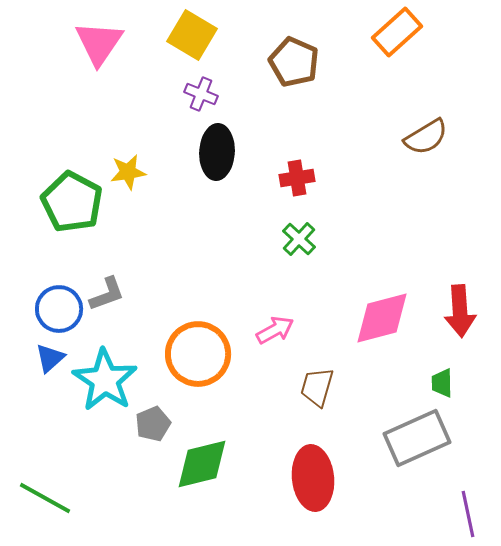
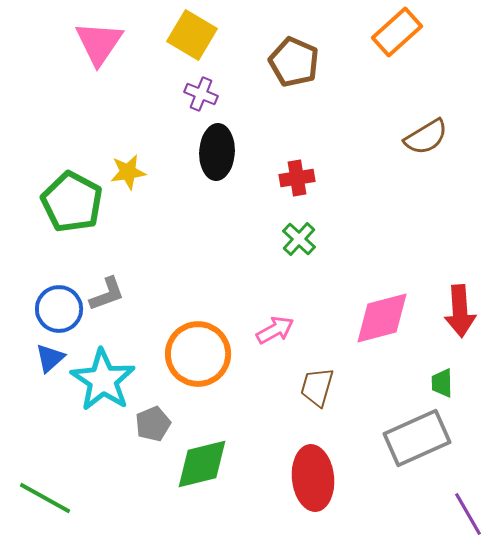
cyan star: moved 2 px left
purple line: rotated 18 degrees counterclockwise
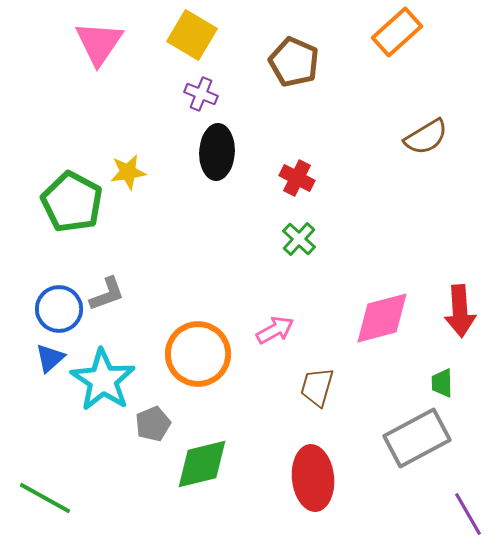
red cross: rotated 36 degrees clockwise
gray rectangle: rotated 4 degrees counterclockwise
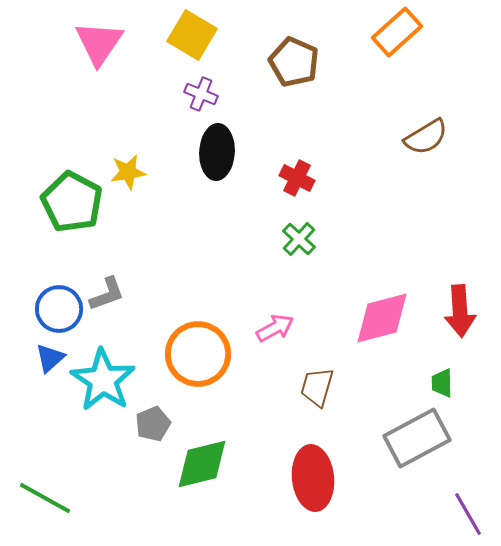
pink arrow: moved 2 px up
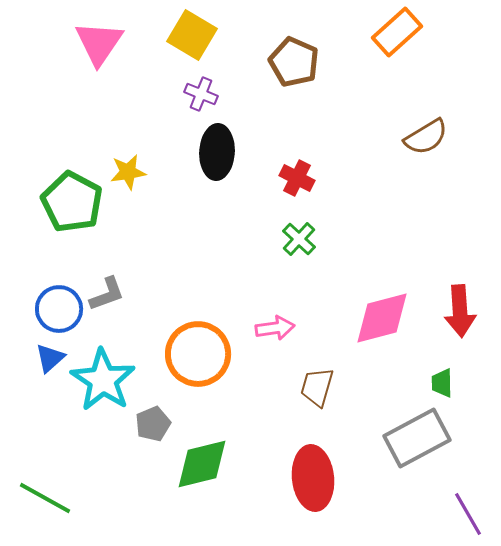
pink arrow: rotated 21 degrees clockwise
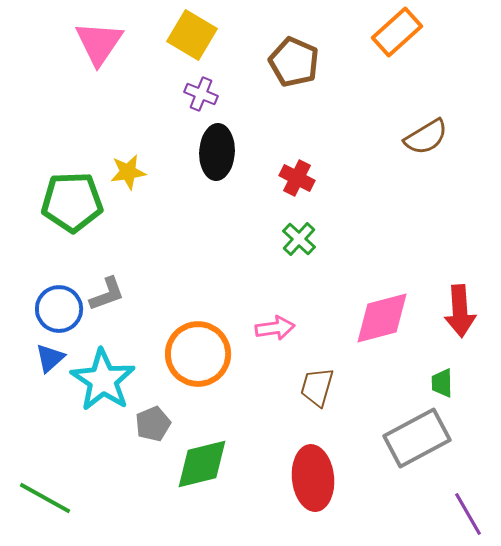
green pentagon: rotated 30 degrees counterclockwise
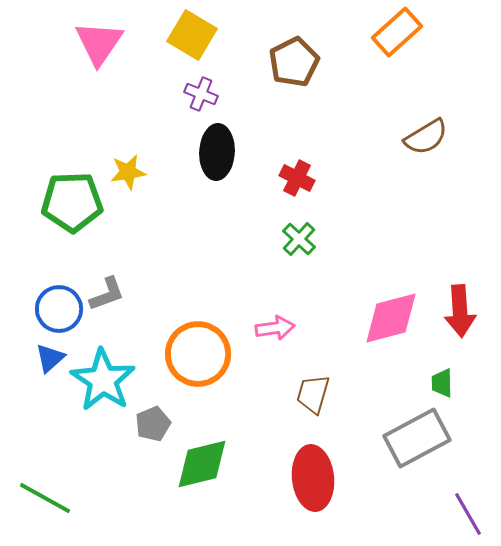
brown pentagon: rotated 21 degrees clockwise
pink diamond: moved 9 px right
brown trapezoid: moved 4 px left, 7 px down
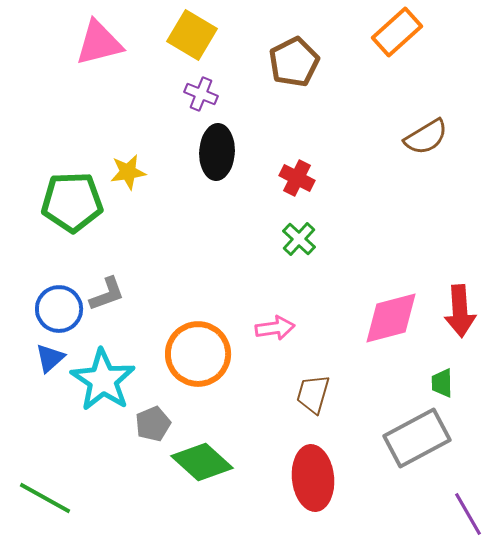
pink triangle: rotated 42 degrees clockwise
green diamond: moved 2 px up; rotated 56 degrees clockwise
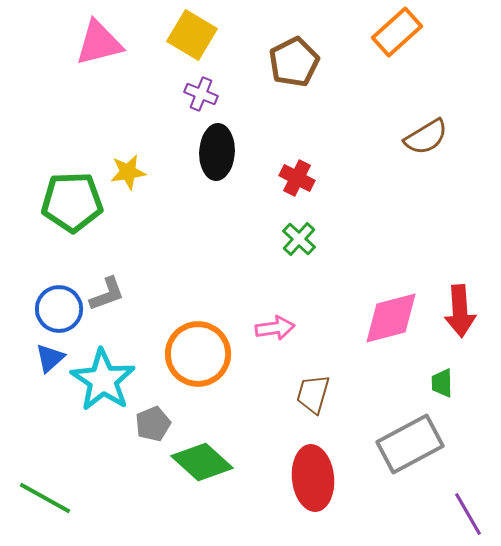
gray rectangle: moved 7 px left, 6 px down
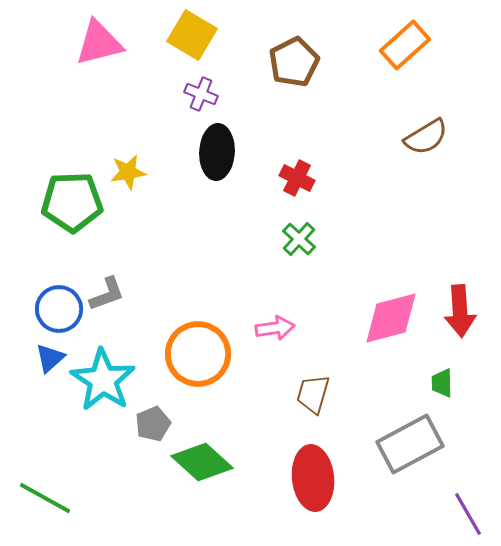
orange rectangle: moved 8 px right, 13 px down
